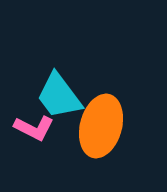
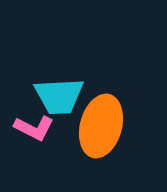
cyan trapezoid: rotated 56 degrees counterclockwise
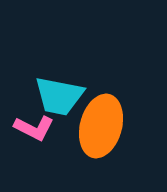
cyan trapezoid: rotated 14 degrees clockwise
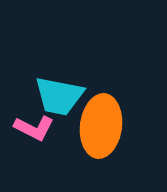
orange ellipse: rotated 8 degrees counterclockwise
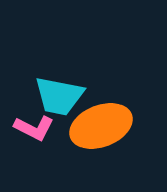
orange ellipse: rotated 62 degrees clockwise
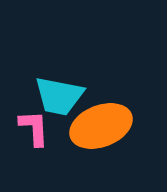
pink L-shape: rotated 120 degrees counterclockwise
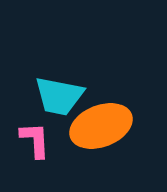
pink L-shape: moved 1 px right, 12 px down
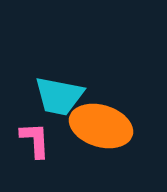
orange ellipse: rotated 38 degrees clockwise
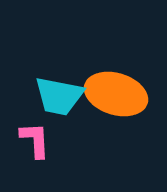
orange ellipse: moved 15 px right, 32 px up
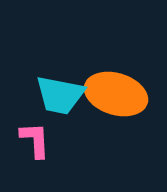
cyan trapezoid: moved 1 px right, 1 px up
